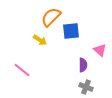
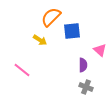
blue square: moved 1 px right
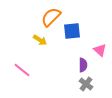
gray cross: moved 3 px up; rotated 16 degrees clockwise
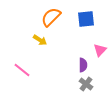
blue square: moved 14 px right, 12 px up
pink triangle: rotated 32 degrees clockwise
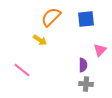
gray cross: rotated 32 degrees counterclockwise
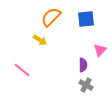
gray cross: moved 1 px down; rotated 24 degrees clockwise
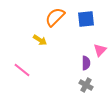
orange semicircle: moved 4 px right
purple semicircle: moved 3 px right, 2 px up
